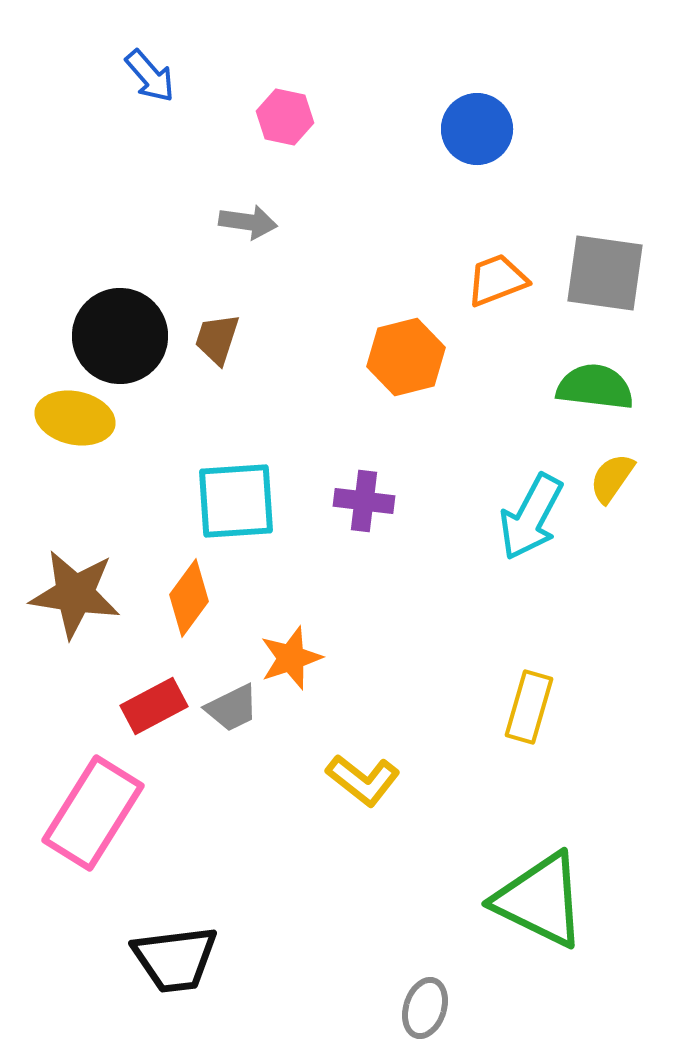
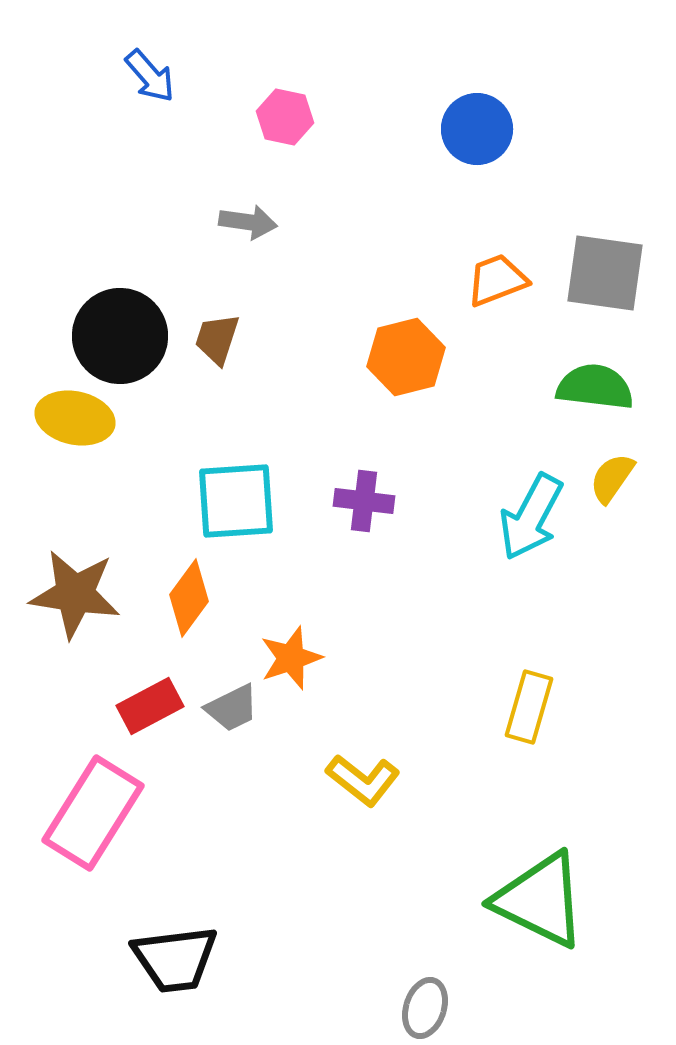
red rectangle: moved 4 px left
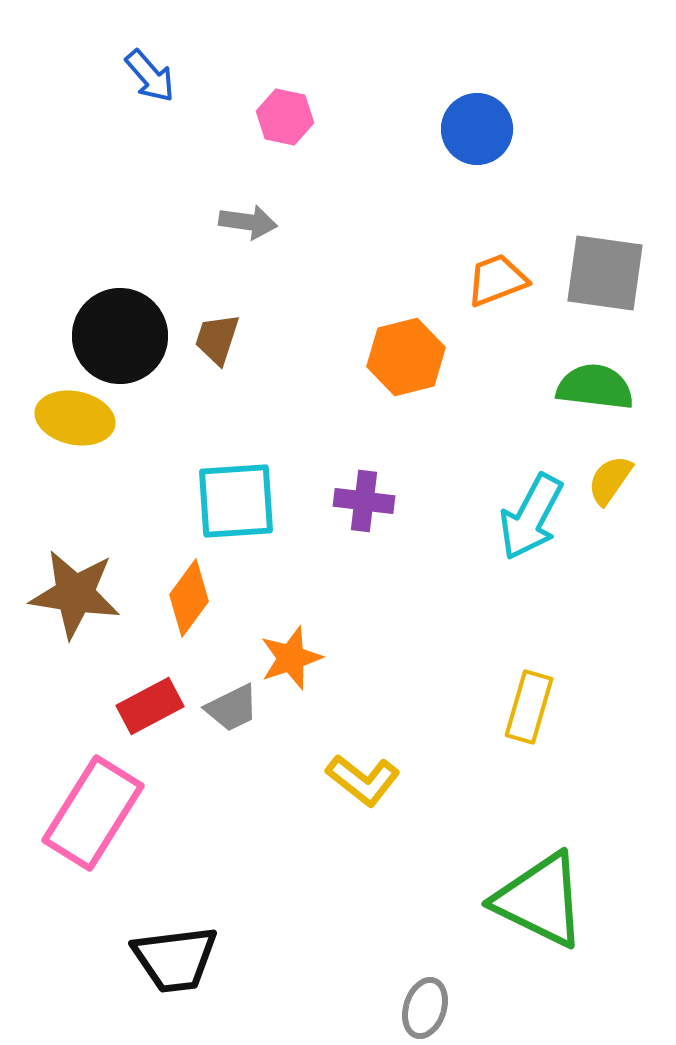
yellow semicircle: moved 2 px left, 2 px down
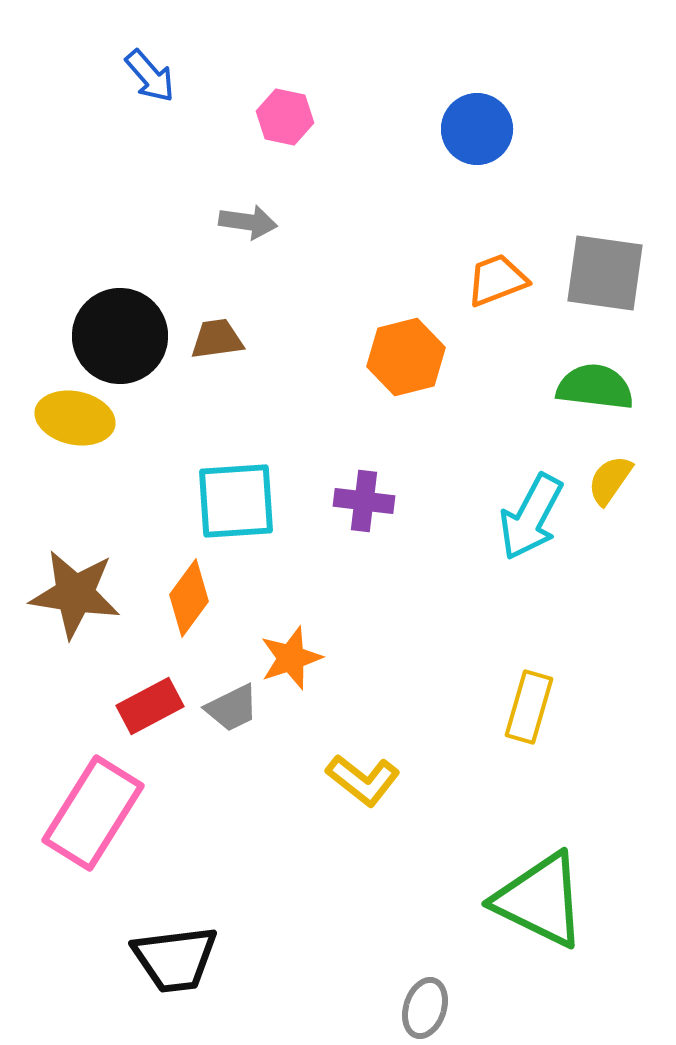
brown trapezoid: rotated 64 degrees clockwise
